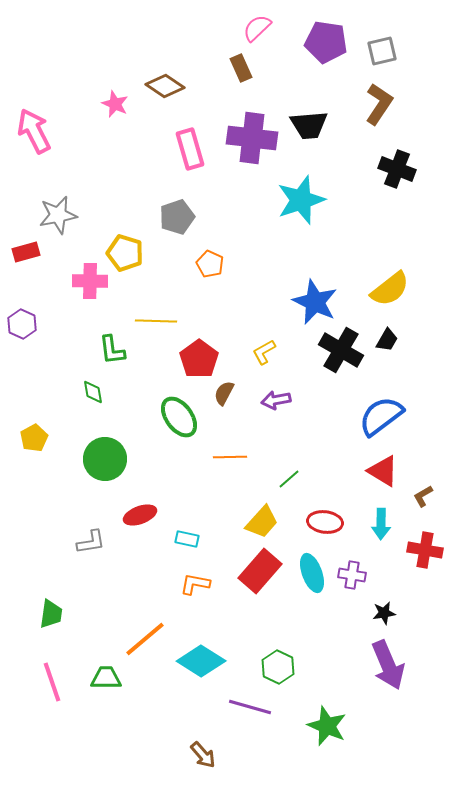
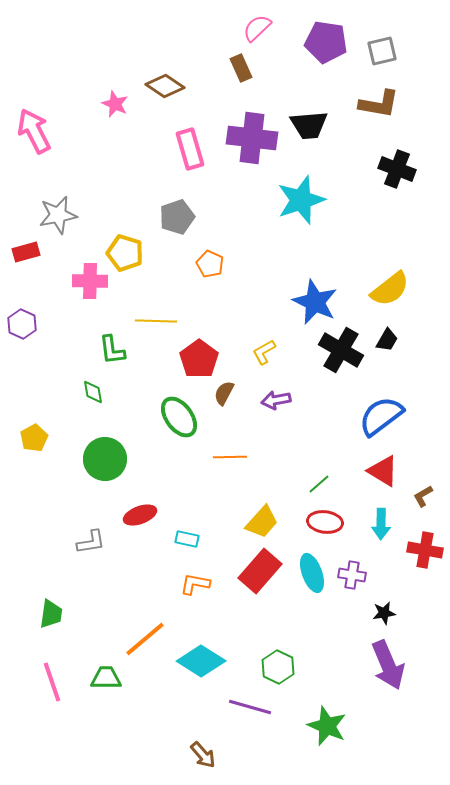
brown L-shape at (379, 104): rotated 66 degrees clockwise
green line at (289, 479): moved 30 px right, 5 px down
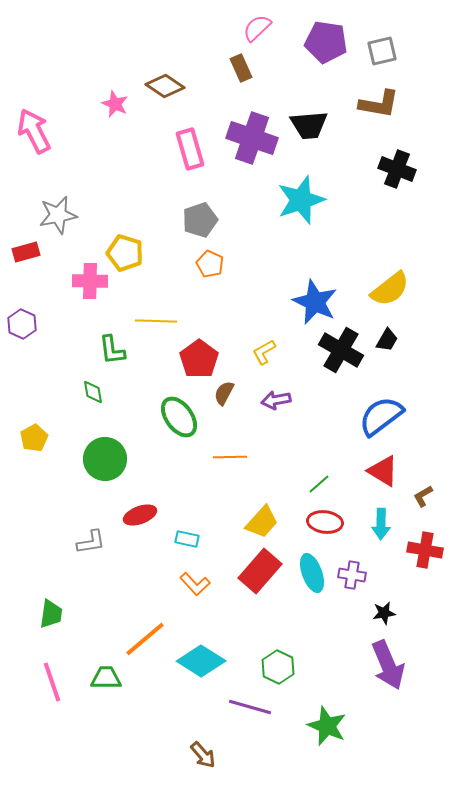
purple cross at (252, 138): rotated 12 degrees clockwise
gray pentagon at (177, 217): moved 23 px right, 3 px down
orange L-shape at (195, 584): rotated 144 degrees counterclockwise
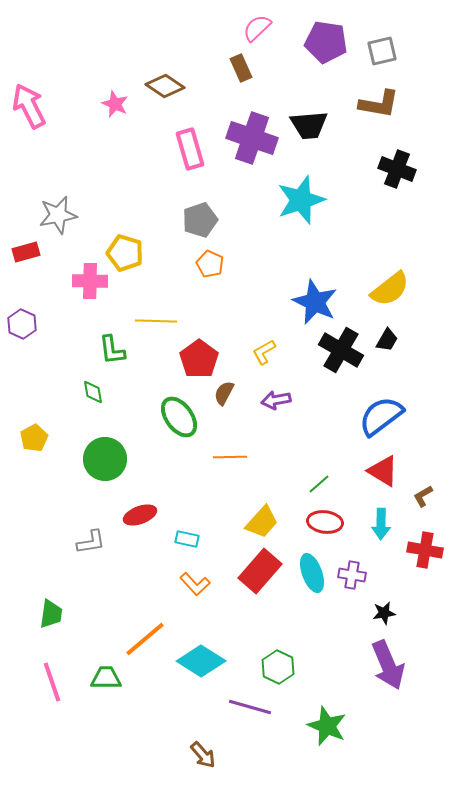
pink arrow at (34, 131): moved 5 px left, 25 px up
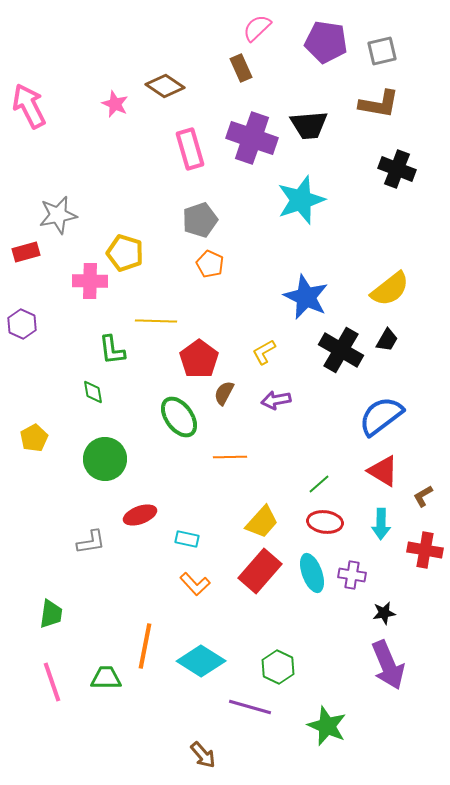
blue star at (315, 302): moved 9 px left, 5 px up
orange line at (145, 639): moved 7 px down; rotated 39 degrees counterclockwise
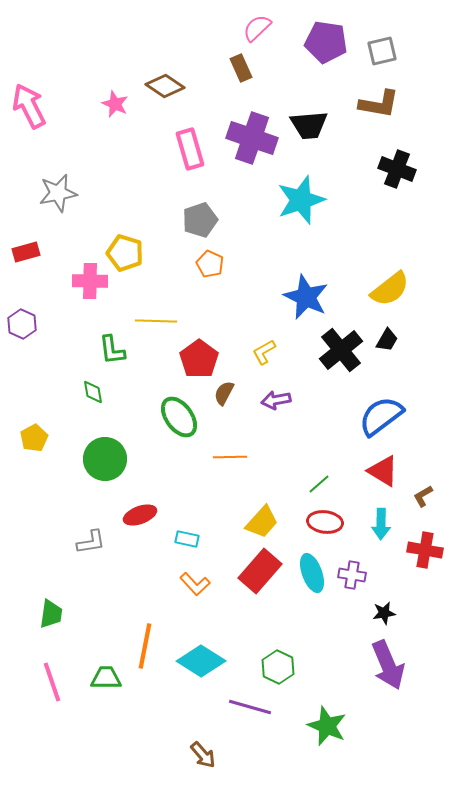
gray star at (58, 215): moved 22 px up
black cross at (341, 350): rotated 21 degrees clockwise
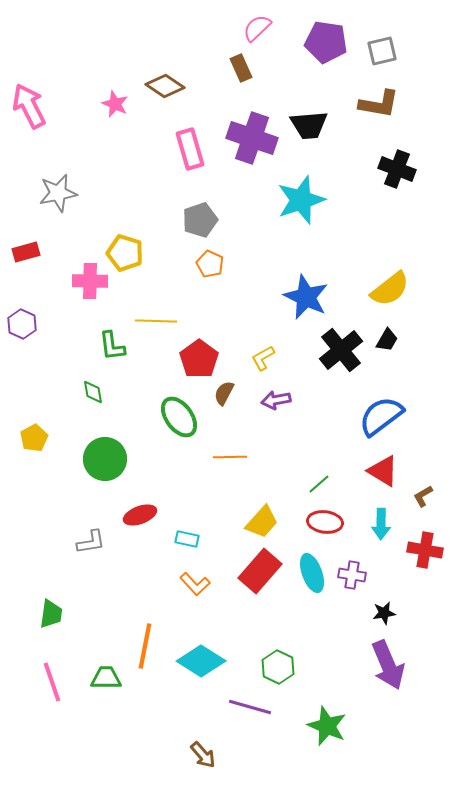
green L-shape at (112, 350): moved 4 px up
yellow L-shape at (264, 352): moved 1 px left, 6 px down
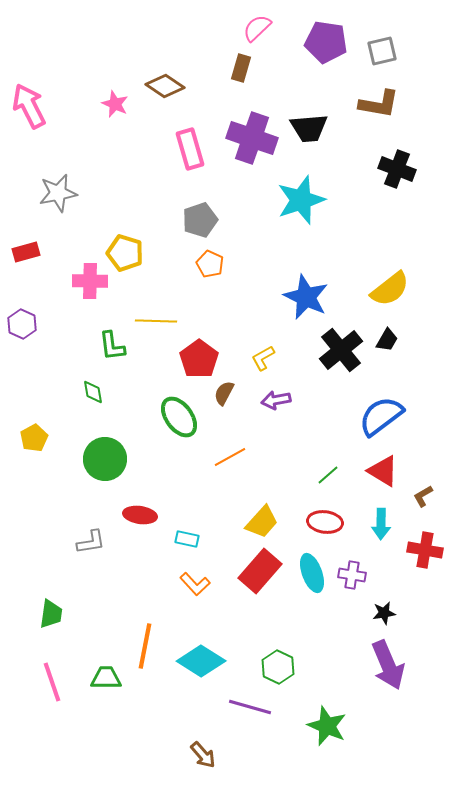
brown rectangle at (241, 68): rotated 40 degrees clockwise
black trapezoid at (309, 125): moved 3 px down
orange line at (230, 457): rotated 28 degrees counterclockwise
green line at (319, 484): moved 9 px right, 9 px up
red ellipse at (140, 515): rotated 28 degrees clockwise
